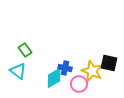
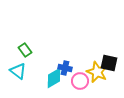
yellow star: moved 5 px right, 1 px down
pink circle: moved 1 px right, 3 px up
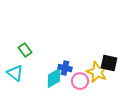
cyan triangle: moved 3 px left, 2 px down
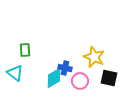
green rectangle: rotated 32 degrees clockwise
black square: moved 15 px down
yellow star: moved 3 px left, 15 px up
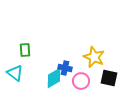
pink circle: moved 1 px right
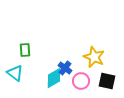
blue cross: rotated 24 degrees clockwise
black square: moved 2 px left, 3 px down
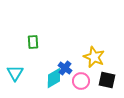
green rectangle: moved 8 px right, 8 px up
cyan triangle: rotated 24 degrees clockwise
black square: moved 1 px up
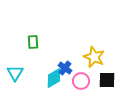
black square: rotated 12 degrees counterclockwise
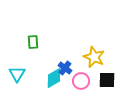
cyan triangle: moved 2 px right, 1 px down
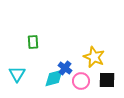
cyan diamond: rotated 15 degrees clockwise
